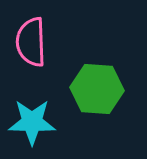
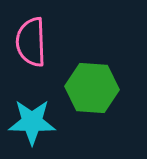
green hexagon: moved 5 px left, 1 px up
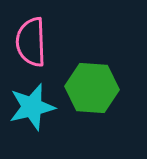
cyan star: moved 15 px up; rotated 15 degrees counterclockwise
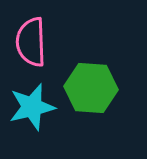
green hexagon: moved 1 px left
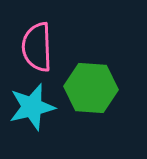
pink semicircle: moved 6 px right, 5 px down
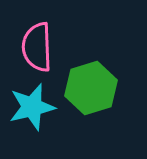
green hexagon: rotated 21 degrees counterclockwise
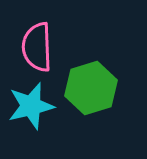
cyan star: moved 1 px left, 1 px up
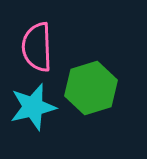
cyan star: moved 2 px right, 1 px down
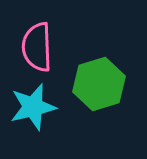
green hexagon: moved 8 px right, 4 px up
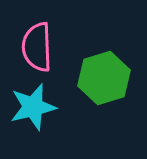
green hexagon: moved 5 px right, 6 px up
